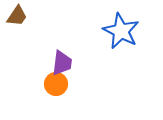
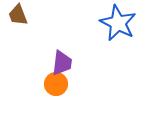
brown trapezoid: moved 1 px right, 1 px up; rotated 125 degrees clockwise
blue star: moved 3 px left, 8 px up
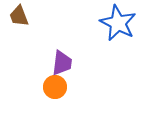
brown trapezoid: moved 1 px right, 1 px down
orange circle: moved 1 px left, 3 px down
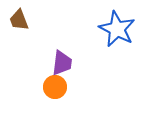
brown trapezoid: moved 4 px down
blue star: moved 1 px left, 6 px down
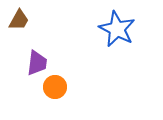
brown trapezoid: rotated 130 degrees counterclockwise
purple trapezoid: moved 25 px left
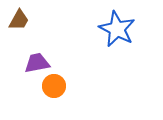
purple trapezoid: rotated 108 degrees counterclockwise
orange circle: moved 1 px left, 1 px up
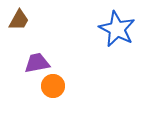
orange circle: moved 1 px left
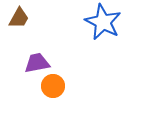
brown trapezoid: moved 2 px up
blue star: moved 14 px left, 7 px up
